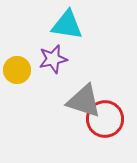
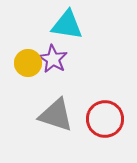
purple star: rotated 28 degrees counterclockwise
yellow circle: moved 11 px right, 7 px up
gray triangle: moved 28 px left, 14 px down
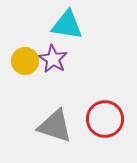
yellow circle: moved 3 px left, 2 px up
gray triangle: moved 1 px left, 11 px down
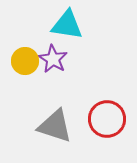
red circle: moved 2 px right
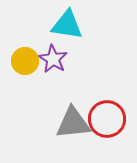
gray triangle: moved 18 px right, 3 px up; rotated 24 degrees counterclockwise
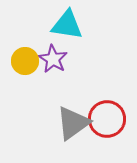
gray triangle: rotated 30 degrees counterclockwise
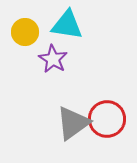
yellow circle: moved 29 px up
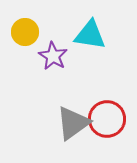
cyan triangle: moved 23 px right, 10 px down
purple star: moved 3 px up
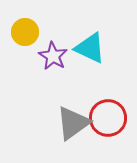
cyan triangle: moved 13 px down; rotated 16 degrees clockwise
red circle: moved 1 px right, 1 px up
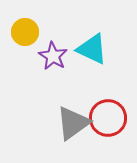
cyan triangle: moved 2 px right, 1 px down
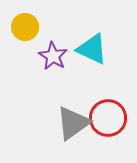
yellow circle: moved 5 px up
